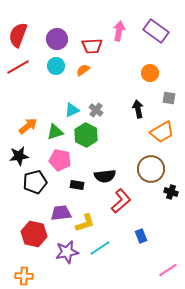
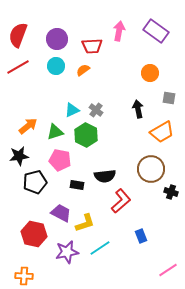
purple trapezoid: rotated 35 degrees clockwise
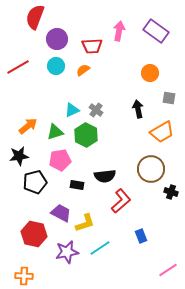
red semicircle: moved 17 px right, 18 px up
pink pentagon: rotated 20 degrees counterclockwise
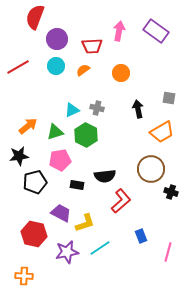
orange circle: moved 29 px left
gray cross: moved 1 px right, 2 px up; rotated 24 degrees counterclockwise
pink line: moved 18 px up; rotated 42 degrees counterclockwise
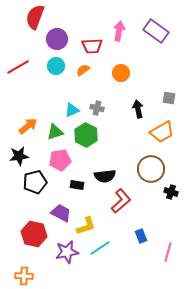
yellow L-shape: moved 1 px right, 3 px down
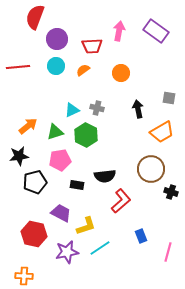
red line: rotated 25 degrees clockwise
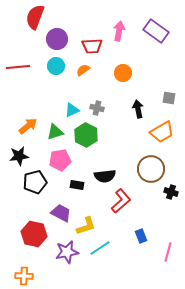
orange circle: moved 2 px right
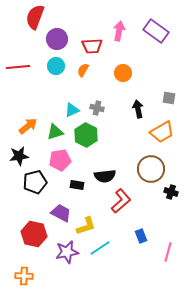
orange semicircle: rotated 24 degrees counterclockwise
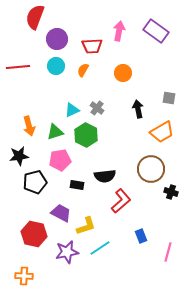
gray cross: rotated 24 degrees clockwise
orange arrow: moved 1 px right; rotated 114 degrees clockwise
